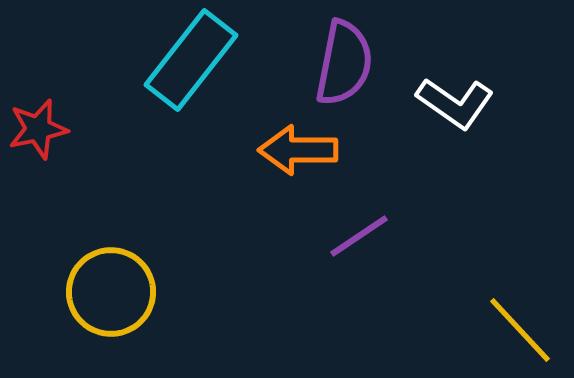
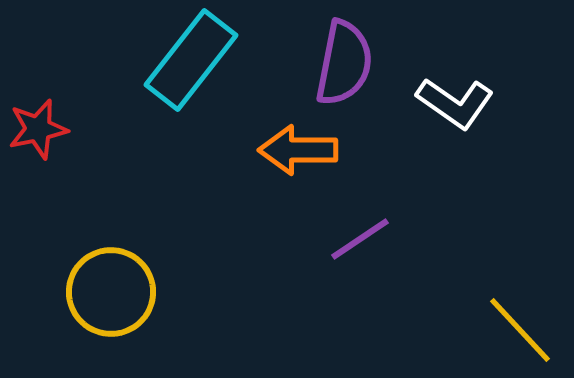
purple line: moved 1 px right, 3 px down
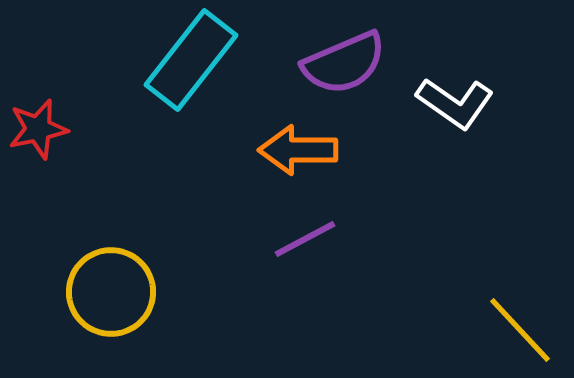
purple semicircle: rotated 56 degrees clockwise
purple line: moved 55 px left; rotated 6 degrees clockwise
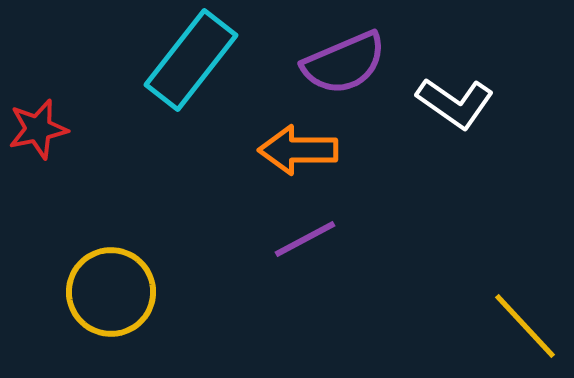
yellow line: moved 5 px right, 4 px up
